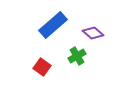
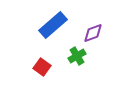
purple diamond: rotated 60 degrees counterclockwise
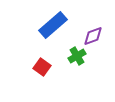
purple diamond: moved 3 px down
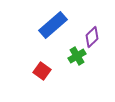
purple diamond: moved 1 px left, 1 px down; rotated 25 degrees counterclockwise
red square: moved 4 px down
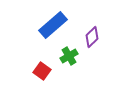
green cross: moved 8 px left
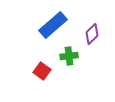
purple diamond: moved 3 px up
green cross: rotated 24 degrees clockwise
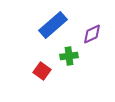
purple diamond: rotated 20 degrees clockwise
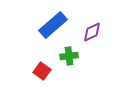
purple diamond: moved 2 px up
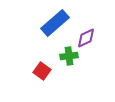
blue rectangle: moved 2 px right, 2 px up
purple diamond: moved 6 px left, 6 px down
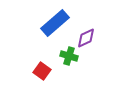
green cross: rotated 24 degrees clockwise
